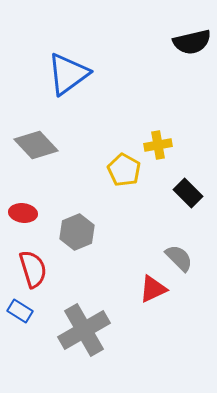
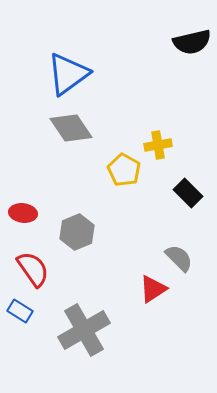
gray diamond: moved 35 px right, 17 px up; rotated 9 degrees clockwise
red semicircle: rotated 18 degrees counterclockwise
red triangle: rotated 8 degrees counterclockwise
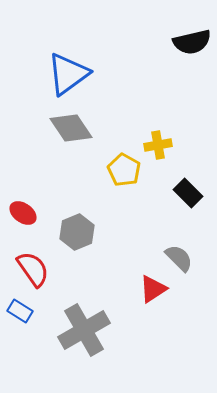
red ellipse: rotated 28 degrees clockwise
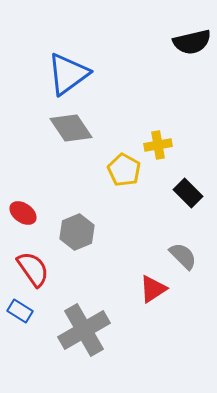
gray semicircle: moved 4 px right, 2 px up
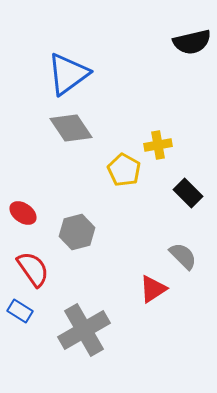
gray hexagon: rotated 8 degrees clockwise
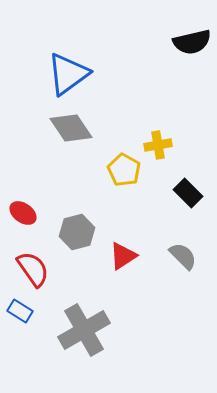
red triangle: moved 30 px left, 33 px up
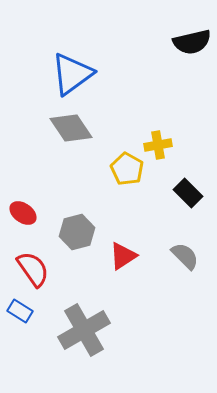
blue triangle: moved 4 px right
yellow pentagon: moved 3 px right, 1 px up
gray semicircle: moved 2 px right
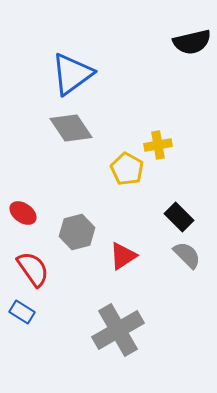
black rectangle: moved 9 px left, 24 px down
gray semicircle: moved 2 px right, 1 px up
blue rectangle: moved 2 px right, 1 px down
gray cross: moved 34 px right
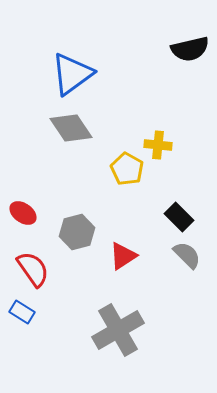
black semicircle: moved 2 px left, 7 px down
yellow cross: rotated 16 degrees clockwise
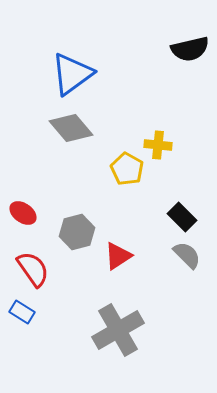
gray diamond: rotated 6 degrees counterclockwise
black rectangle: moved 3 px right
red triangle: moved 5 px left
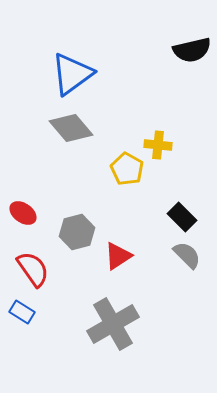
black semicircle: moved 2 px right, 1 px down
gray cross: moved 5 px left, 6 px up
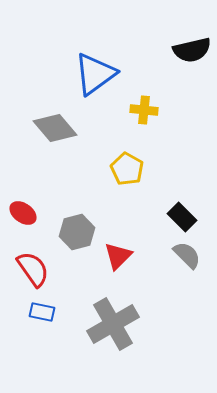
blue triangle: moved 23 px right
gray diamond: moved 16 px left
yellow cross: moved 14 px left, 35 px up
red triangle: rotated 12 degrees counterclockwise
blue rectangle: moved 20 px right; rotated 20 degrees counterclockwise
